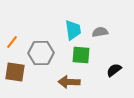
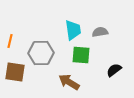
orange line: moved 2 px left, 1 px up; rotated 24 degrees counterclockwise
brown arrow: rotated 30 degrees clockwise
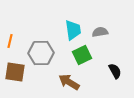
green square: moved 1 px right; rotated 30 degrees counterclockwise
black semicircle: moved 1 px right, 1 px down; rotated 98 degrees clockwise
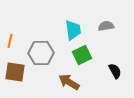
gray semicircle: moved 6 px right, 6 px up
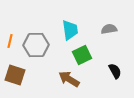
gray semicircle: moved 3 px right, 3 px down
cyan trapezoid: moved 3 px left
gray hexagon: moved 5 px left, 8 px up
brown square: moved 3 px down; rotated 10 degrees clockwise
brown arrow: moved 3 px up
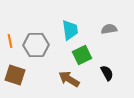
orange line: rotated 24 degrees counterclockwise
black semicircle: moved 8 px left, 2 px down
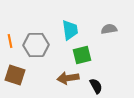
green square: rotated 12 degrees clockwise
black semicircle: moved 11 px left, 13 px down
brown arrow: moved 1 px left, 1 px up; rotated 40 degrees counterclockwise
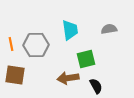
orange line: moved 1 px right, 3 px down
green square: moved 4 px right, 4 px down
brown square: rotated 10 degrees counterclockwise
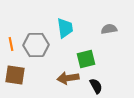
cyan trapezoid: moved 5 px left, 2 px up
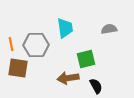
brown square: moved 3 px right, 7 px up
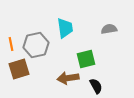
gray hexagon: rotated 10 degrees counterclockwise
brown square: moved 1 px right, 1 px down; rotated 25 degrees counterclockwise
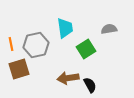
green square: moved 10 px up; rotated 18 degrees counterclockwise
black semicircle: moved 6 px left, 1 px up
